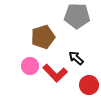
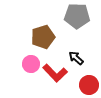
pink circle: moved 1 px right, 2 px up
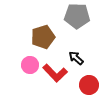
pink circle: moved 1 px left, 1 px down
